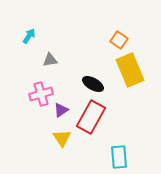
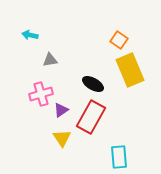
cyan arrow: moved 1 px right, 1 px up; rotated 112 degrees counterclockwise
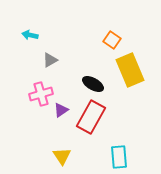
orange square: moved 7 px left
gray triangle: rotated 21 degrees counterclockwise
yellow triangle: moved 18 px down
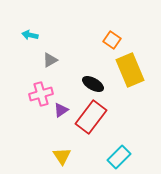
red rectangle: rotated 8 degrees clockwise
cyan rectangle: rotated 50 degrees clockwise
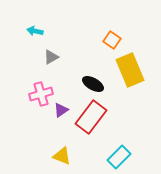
cyan arrow: moved 5 px right, 4 px up
gray triangle: moved 1 px right, 3 px up
yellow triangle: rotated 36 degrees counterclockwise
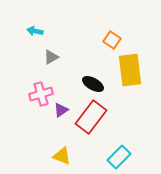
yellow rectangle: rotated 16 degrees clockwise
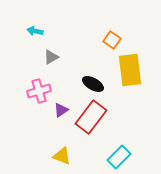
pink cross: moved 2 px left, 3 px up
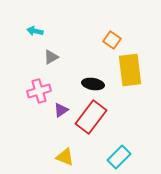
black ellipse: rotated 20 degrees counterclockwise
yellow triangle: moved 3 px right, 1 px down
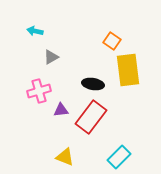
orange square: moved 1 px down
yellow rectangle: moved 2 px left
purple triangle: rotated 28 degrees clockwise
